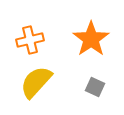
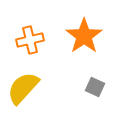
orange star: moved 7 px left, 3 px up
yellow semicircle: moved 13 px left, 6 px down
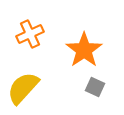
orange star: moved 14 px down
orange cross: moved 6 px up; rotated 12 degrees counterclockwise
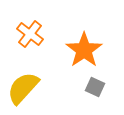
orange cross: rotated 28 degrees counterclockwise
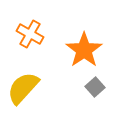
orange cross: rotated 8 degrees counterclockwise
gray square: rotated 24 degrees clockwise
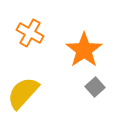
orange cross: moved 1 px up
yellow semicircle: moved 5 px down
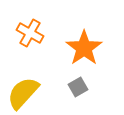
orange star: moved 2 px up
gray square: moved 17 px left; rotated 12 degrees clockwise
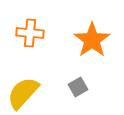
orange cross: rotated 24 degrees counterclockwise
orange star: moved 8 px right, 8 px up
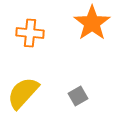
orange star: moved 17 px up
gray square: moved 9 px down
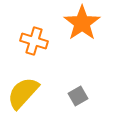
orange star: moved 10 px left
orange cross: moved 4 px right, 8 px down; rotated 12 degrees clockwise
